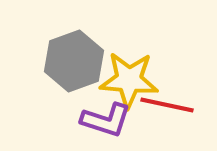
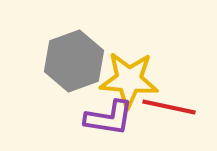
red line: moved 2 px right, 2 px down
purple L-shape: moved 3 px right, 2 px up; rotated 9 degrees counterclockwise
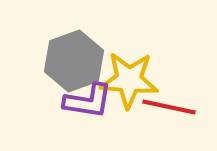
purple L-shape: moved 21 px left, 17 px up
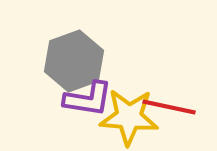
yellow star: moved 37 px down
purple L-shape: moved 2 px up
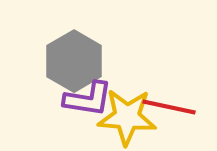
gray hexagon: rotated 10 degrees counterclockwise
yellow star: moved 2 px left
